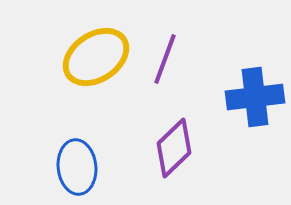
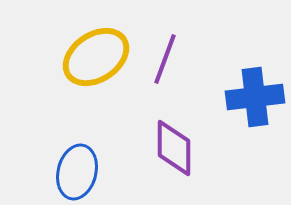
purple diamond: rotated 46 degrees counterclockwise
blue ellipse: moved 5 px down; rotated 20 degrees clockwise
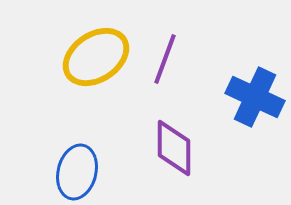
blue cross: rotated 32 degrees clockwise
